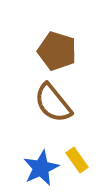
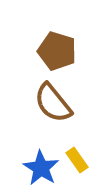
blue star: rotated 15 degrees counterclockwise
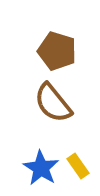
yellow rectangle: moved 1 px right, 6 px down
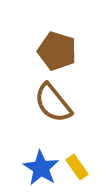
yellow rectangle: moved 1 px left, 1 px down
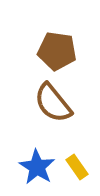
brown pentagon: rotated 9 degrees counterclockwise
blue star: moved 4 px left, 1 px up
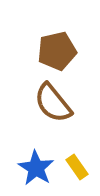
brown pentagon: rotated 21 degrees counterclockwise
blue star: moved 1 px left, 1 px down
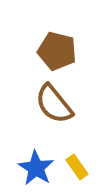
brown pentagon: rotated 27 degrees clockwise
brown semicircle: moved 1 px right, 1 px down
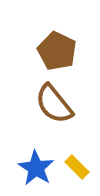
brown pentagon: rotated 12 degrees clockwise
yellow rectangle: rotated 10 degrees counterclockwise
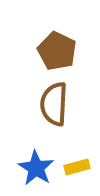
brown semicircle: rotated 42 degrees clockwise
yellow rectangle: rotated 60 degrees counterclockwise
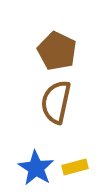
brown semicircle: moved 2 px right, 2 px up; rotated 9 degrees clockwise
yellow rectangle: moved 2 px left
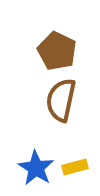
brown semicircle: moved 5 px right, 2 px up
